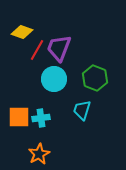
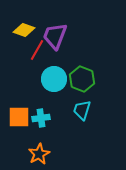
yellow diamond: moved 2 px right, 2 px up
purple trapezoid: moved 4 px left, 12 px up
green hexagon: moved 13 px left, 1 px down
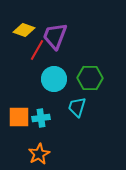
green hexagon: moved 8 px right, 1 px up; rotated 20 degrees counterclockwise
cyan trapezoid: moved 5 px left, 3 px up
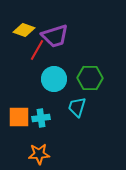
purple trapezoid: rotated 128 degrees counterclockwise
orange star: rotated 25 degrees clockwise
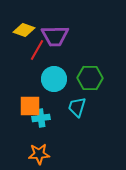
purple trapezoid: rotated 16 degrees clockwise
orange square: moved 11 px right, 11 px up
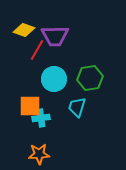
green hexagon: rotated 10 degrees counterclockwise
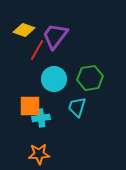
purple trapezoid: rotated 128 degrees clockwise
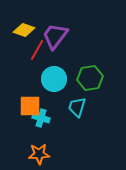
cyan cross: rotated 24 degrees clockwise
